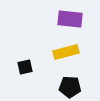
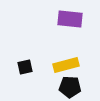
yellow rectangle: moved 13 px down
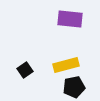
black square: moved 3 px down; rotated 21 degrees counterclockwise
black pentagon: moved 4 px right; rotated 15 degrees counterclockwise
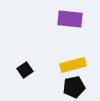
yellow rectangle: moved 7 px right
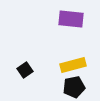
purple rectangle: moved 1 px right
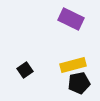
purple rectangle: rotated 20 degrees clockwise
black pentagon: moved 5 px right, 4 px up
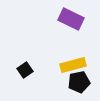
black pentagon: moved 1 px up
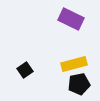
yellow rectangle: moved 1 px right, 1 px up
black pentagon: moved 2 px down
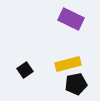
yellow rectangle: moved 6 px left
black pentagon: moved 3 px left
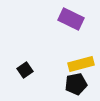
yellow rectangle: moved 13 px right
